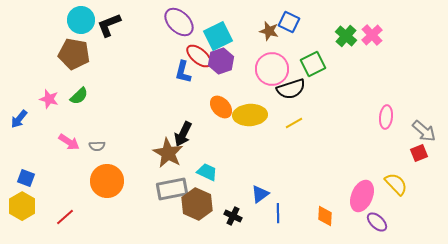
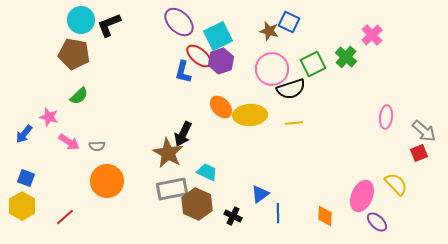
green cross at (346, 36): moved 21 px down
pink star at (49, 99): moved 18 px down
blue arrow at (19, 119): moved 5 px right, 15 px down
yellow line at (294, 123): rotated 24 degrees clockwise
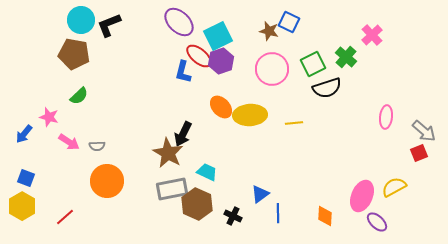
black semicircle at (291, 89): moved 36 px right, 1 px up
yellow semicircle at (396, 184): moved 2 px left, 3 px down; rotated 75 degrees counterclockwise
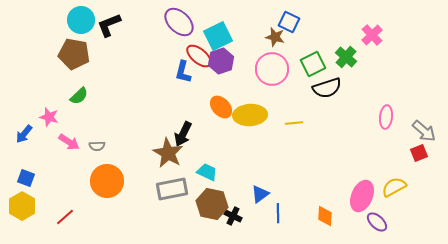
brown star at (269, 31): moved 6 px right, 6 px down
brown hexagon at (197, 204): moved 15 px right; rotated 12 degrees counterclockwise
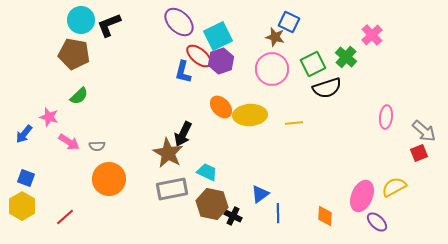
orange circle at (107, 181): moved 2 px right, 2 px up
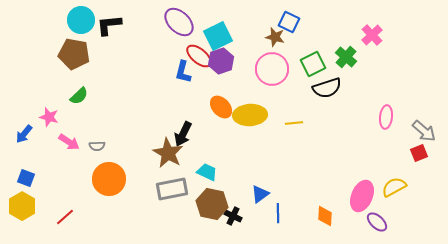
black L-shape at (109, 25): rotated 16 degrees clockwise
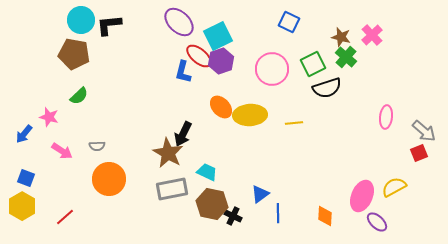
brown star at (275, 37): moved 66 px right
pink arrow at (69, 142): moved 7 px left, 9 px down
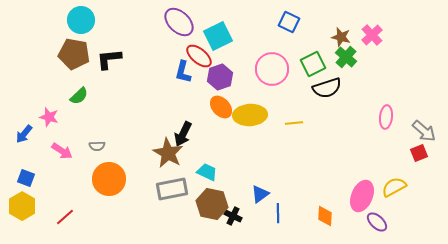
black L-shape at (109, 25): moved 34 px down
purple hexagon at (221, 61): moved 1 px left, 16 px down
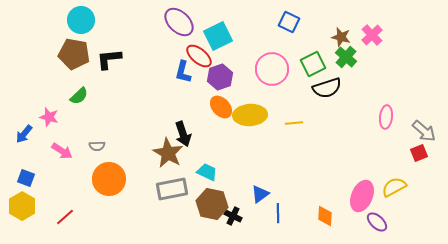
black arrow at (183, 134): rotated 45 degrees counterclockwise
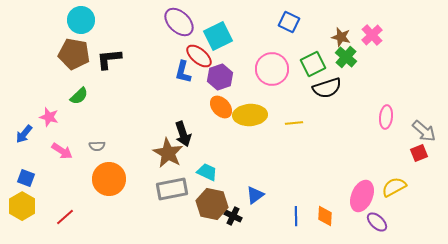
blue triangle at (260, 194): moved 5 px left, 1 px down
blue line at (278, 213): moved 18 px right, 3 px down
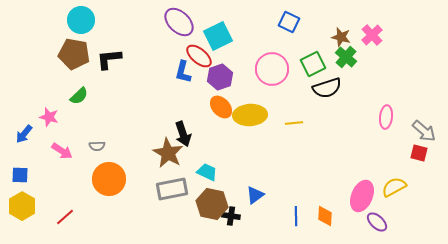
red square at (419, 153): rotated 36 degrees clockwise
blue square at (26, 178): moved 6 px left, 3 px up; rotated 18 degrees counterclockwise
black cross at (233, 216): moved 2 px left; rotated 18 degrees counterclockwise
